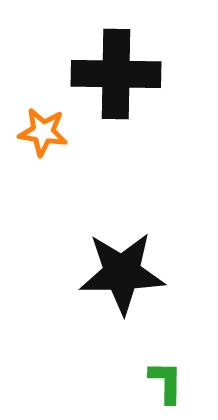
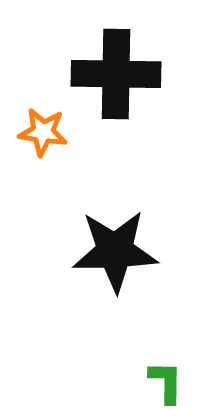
black star: moved 7 px left, 22 px up
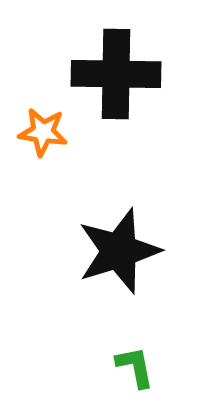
black star: moved 4 px right; rotated 16 degrees counterclockwise
green L-shape: moved 31 px left, 15 px up; rotated 12 degrees counterclockwise
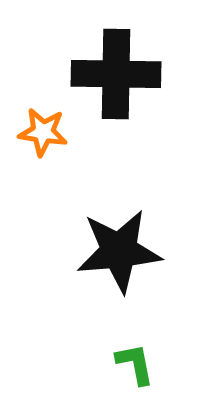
black star: rotated 12 degrees clockwise
green L-shape: moved 3 px up
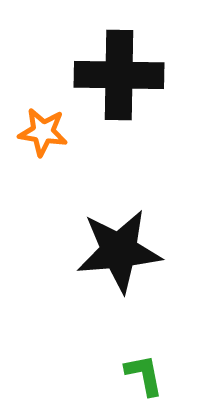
black cross: moved 3 px right, 1 px down
green L-shape: moved 9 px right, 11 px down
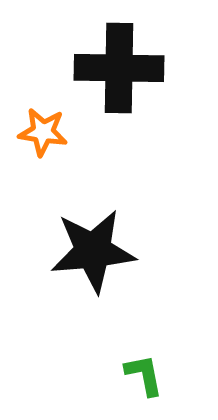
black cross: moved 7 px up
black star: moved 26 px left
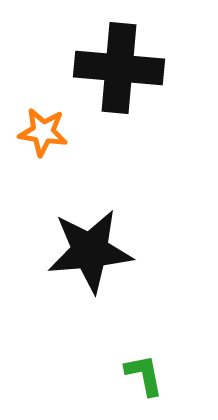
black cross: rotated 4 degrees clockwise
black star: moved 3 px left
